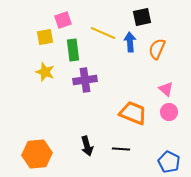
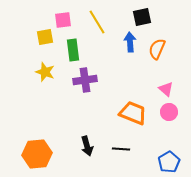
pink square: rotated 12 degrees clockwise
yellow line: moved 6 px left, 11 px up; rotated 35 degrees clockwise
blue pentagon: rotated 15 degrees clockwise
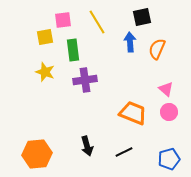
black line: moved 3 px right, 3 px down; rotated 30 degrees counterclockwise
blue pentagon: moved 3 px up; rotated 15 degrees clockwise
